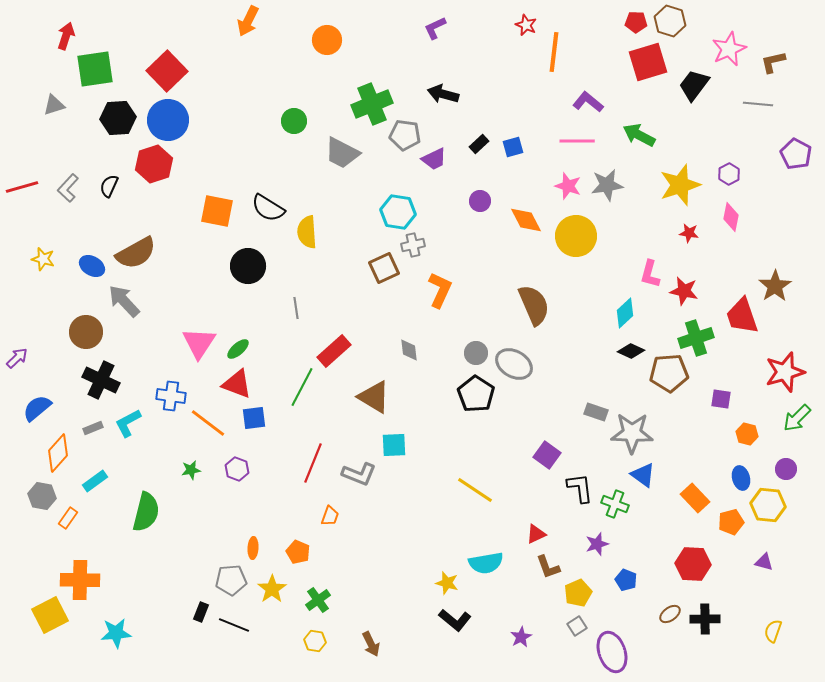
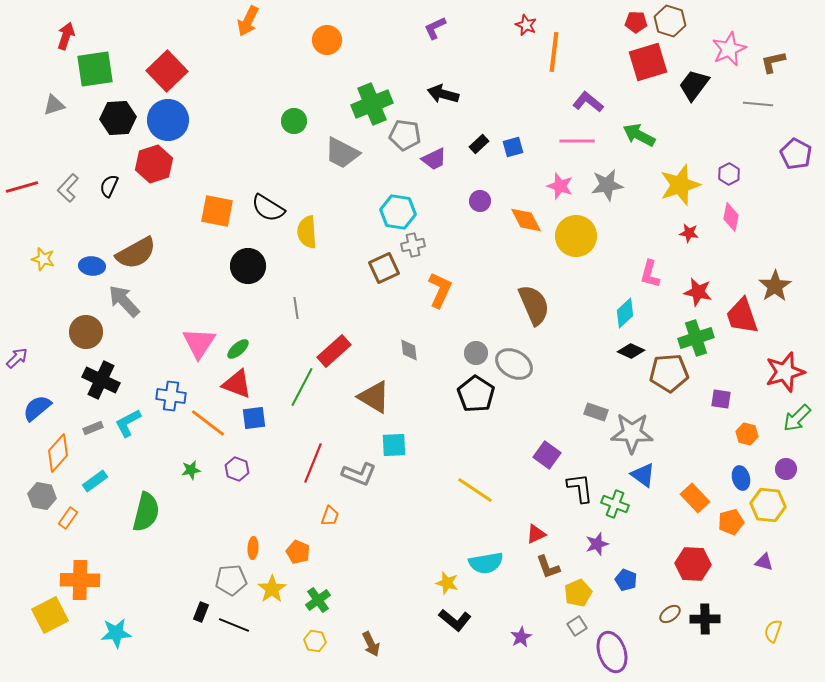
pink star at (568, 186): moved 8 px left
blue ellipse at (92, 266): rotated 25 degrees counterclockwise
red star at (684, 291): moved 14 px right, 1 px down
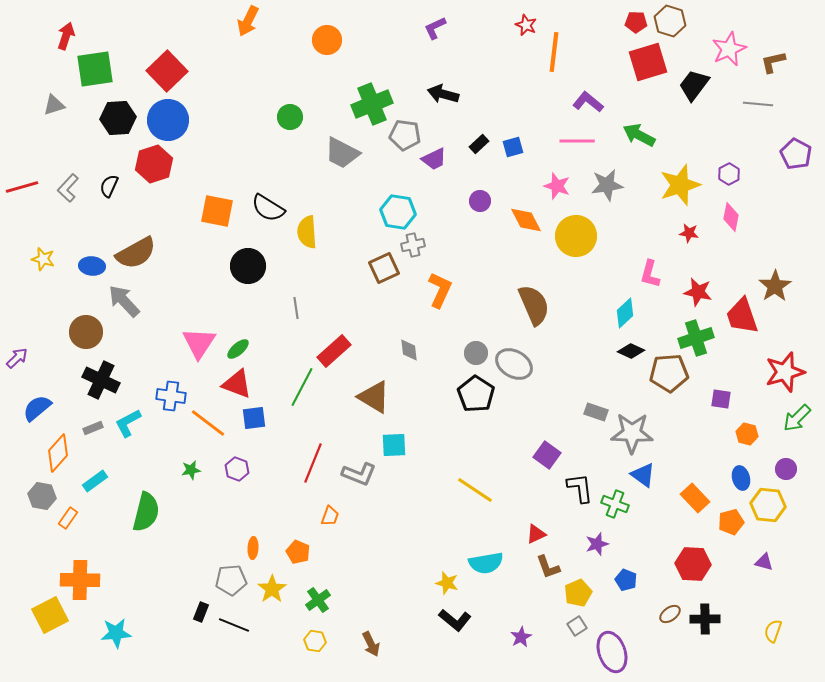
green circle at (294, 121): moved 4 px left, 4 px up
pink star at (560, 186): moved 3 px left
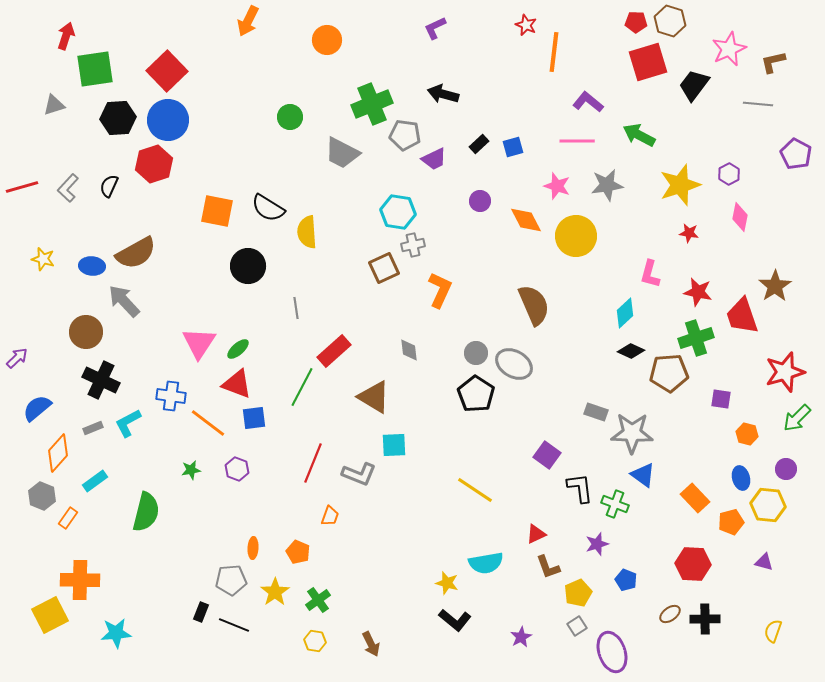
pink diamond at (731, 217): moved 9 px right
gray hexagon at (42, 496): rotated 12 degrees clockwise
yellow star at (272, 589): moved 3 px right, 3 px down
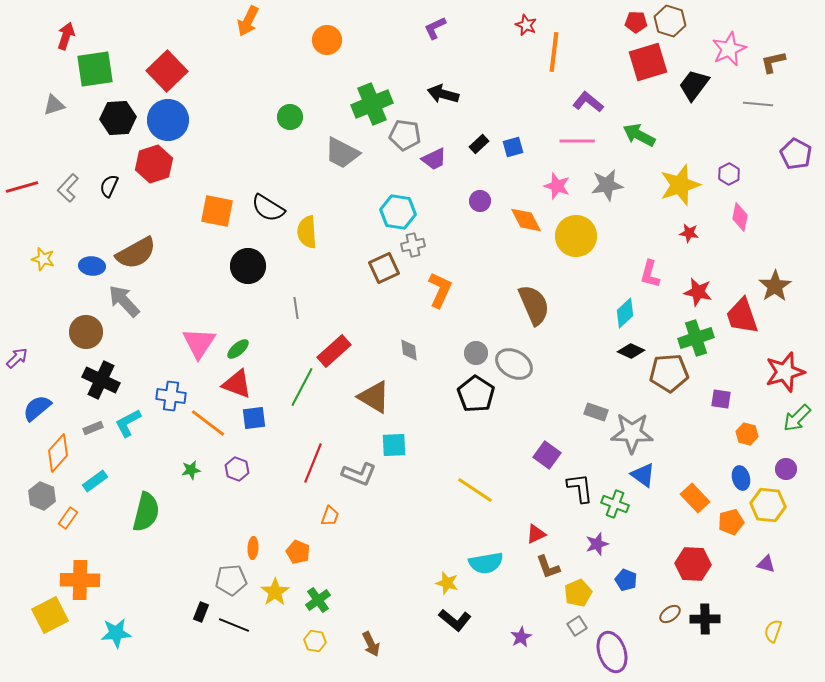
purple triangle at (764, 562): moved 2 px right, 2 px down
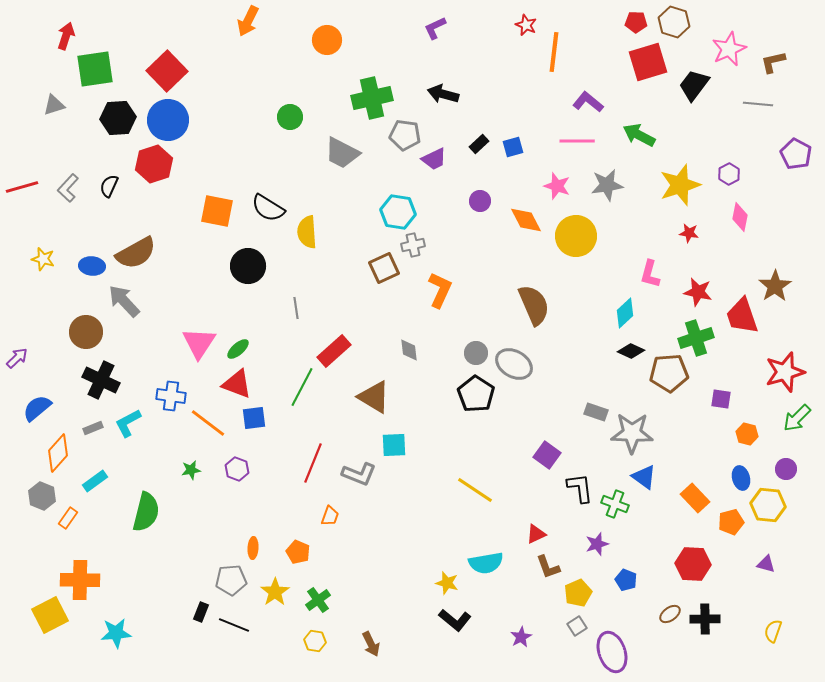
brown hexagon at (670, 21): moved 4 px right, 1 px down
green cross at (372, 104): moved 6 px up; rotated 9 degrees clockwise
blue triangle at (643, 475): moved 1 px right, 2 px down
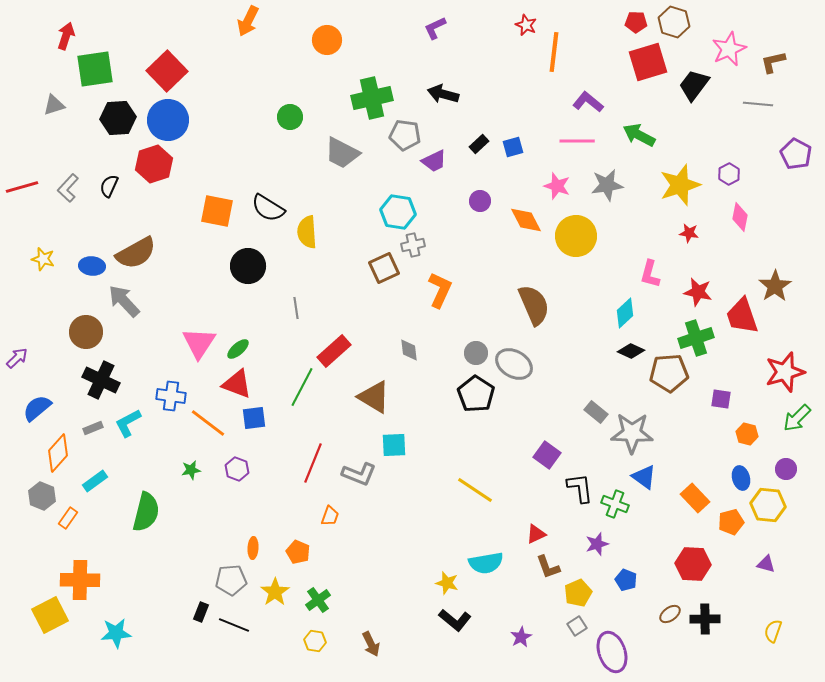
purple trapezoid at (434, 159): moved 2 px down
gray rectangle at (596, 412): rotated 20 degrees clockwise
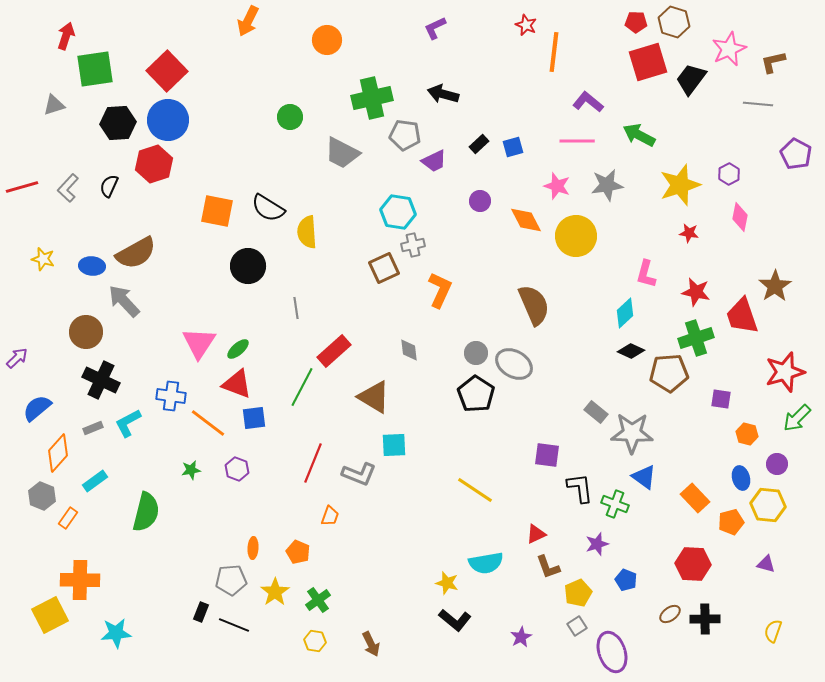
black trapezoid at (694, 85): moved 3 px left, 6 px up
black hexagon at (118, 118): moved 5 px down
pink L-shape at (650, 274): moved 4 px left
red star at (698, 292): moved 2 px left
purple square at (547, 455): rotated 28 degrees counterclockwise
purple circle at (786, 469): moved 9 px left, 5 px up
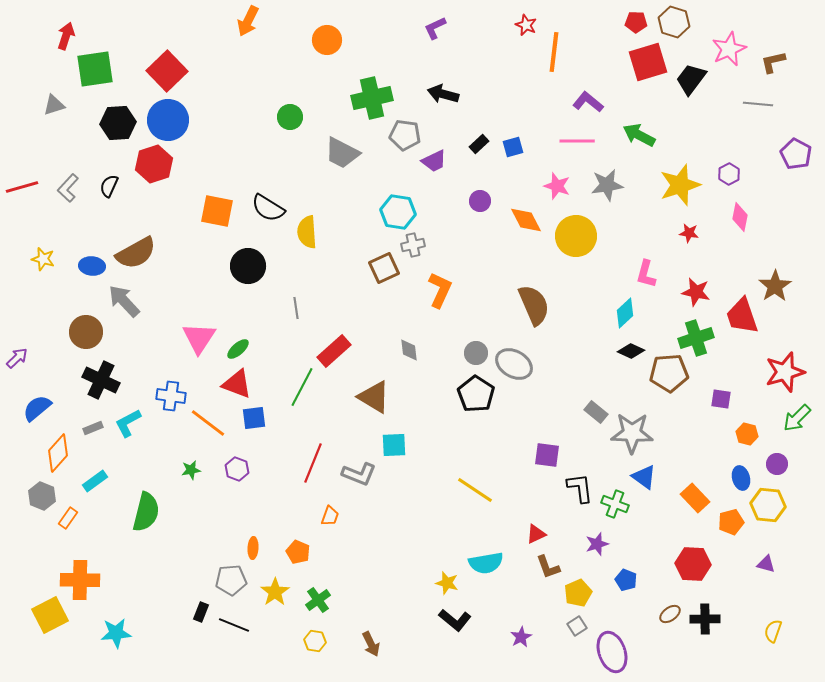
pink triangle at (199, 343): moved 5 px up
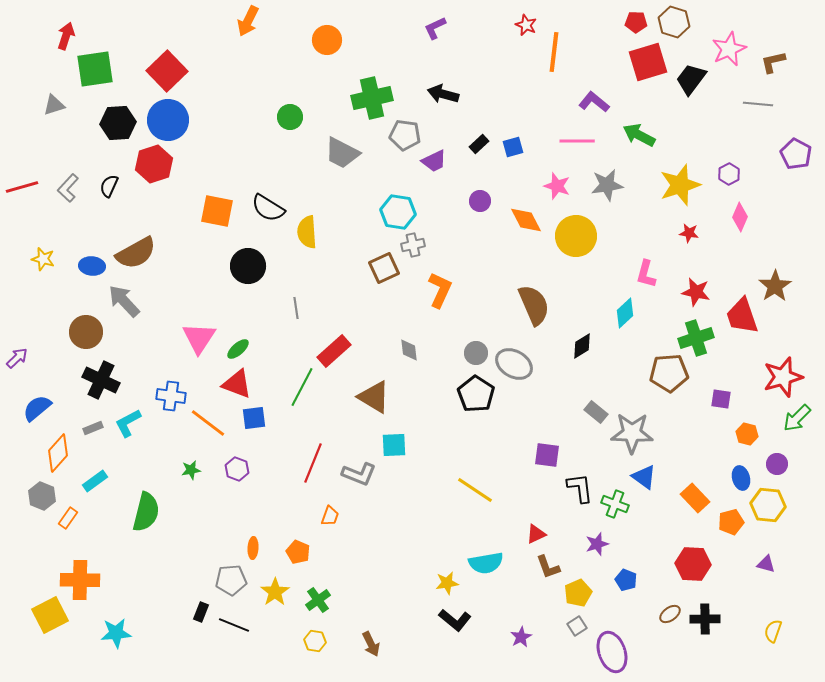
purple L-shape at (588, 102): moved 6 px right
pink diamond at (740, 217): rotated 12 degrees clockwise
black diamond at (631, 351): moved 49 px left, 5 px up; rotated 56 degrees counterclockwise
red star at (785, 372): moved 2 px left, 5 px down
yellow star at (447, 583): rotated 25 degrees counterclockwise
